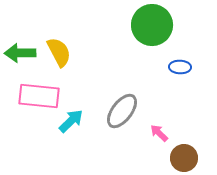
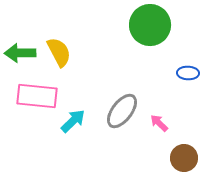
green circle: moved 2 px left
blue ellipse: moved 8 px right, 6 px down
pink rectangle: moved 2 px left
cyan arrow: moved 2 px right
pink arrow: moved 10 px up
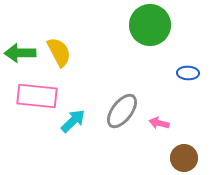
pink arrow: rotated 30 degrees counterclockwise
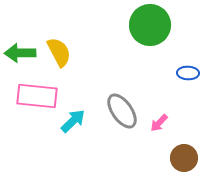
gray ellipse: rotated 72 degrees counterclockwise
pink arrow: rotated 60 degrees counterclockwise
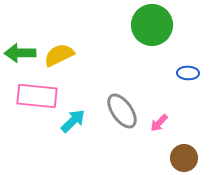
green circle: moved 2 px right
yellow semicircle: moved 3 px down; rotated 88 degrees counterclockwise
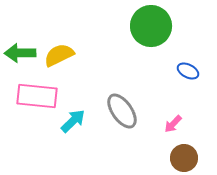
green circle: moved 1 px left, 1 px down
blue ellipse: moved 2 px up; rotated 25 degrees clockwise
pink arrow: moved 14 px right, 1 px down
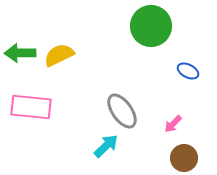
pink rectangle: moved 6 px left, 11 px down
cyan arrow: moved 33 px right, 25 px down
